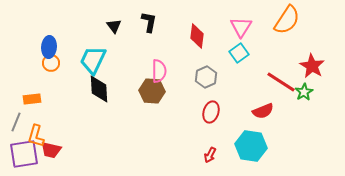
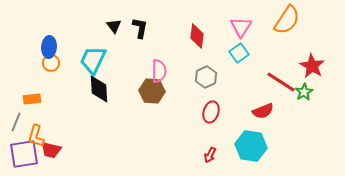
black L-shape: moved 9 px left, 6 px down
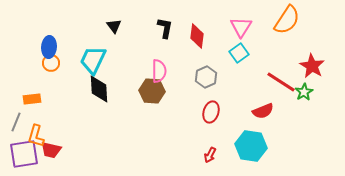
black L-shape: moved 25 px right
